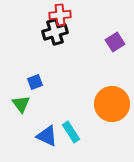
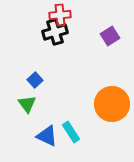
purple square: moved 5 px left, 6 px up
blue square: moved 2 px up; rotated 21 degrees counterclockwise
green triangle: moved 6 px right
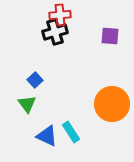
purple square: rotated 36 degrees clockwise
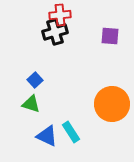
green triangle: moved 4 px right; rotated 36 degrees counterclockwise
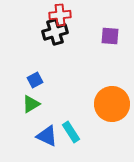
blue square: rotated 14 degrees clockwise
green triangle: rotated 48 degrees counterclockwise
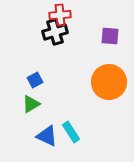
orange circle: moved 3 px left, 22 px up
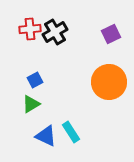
red cross: moved 30 px left, 14 px down
black cross: rotated 15 degrees counterclockwise
purple square: moved 1 px right, 2 px up; rotated 30 degrees counterclockwise
blue triangle: moved 1 px left
